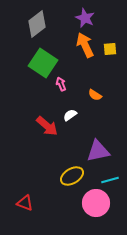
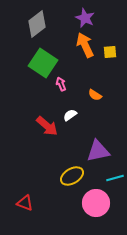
yellow square: moved 3 px down
cyan line: moved 5 px right, 2 px up
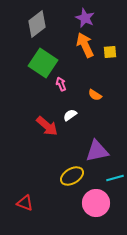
purple triangle: moved 1 px left
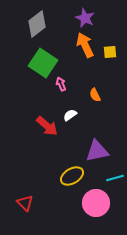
orange semicircle: rotated 32 degrees clockwise
red triangle: rotated 24 degrees clockwise
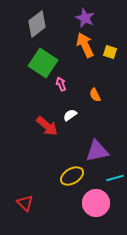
yellow square: rotated 24 degrees clockwise
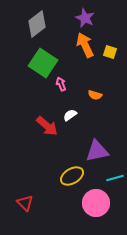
orange semicircle: rotated 48 degrees counterclockwise
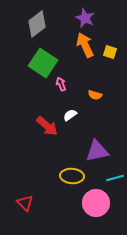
yellow ellipse: rotated 35 degrees clockwise
